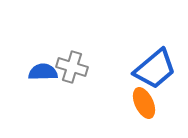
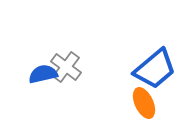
gray cross: moved 6 px left; rotated 20 degrees clockwise
blue semicircle: moved 2 px down; rotated 12 degrees counterclockwise
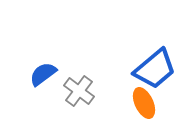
gray cross: moved 13 px right, 24 px down
blue semicircle: rotated 24 degrees counterclockwise
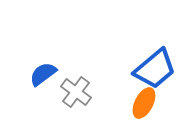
gray cross: moved 3 px left, 1 px down
orange ellipse: rotated 52 degrees clockwise
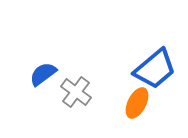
orange ellipse: moved 7 px left
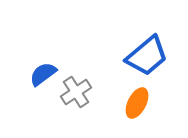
blue trapezoid: moved 8 px left, 13 px up
gray cross: rotated 20 degrees clockwise
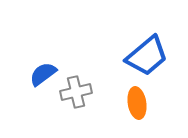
gray cross: rotated 20 degrees clockwise
orange ellipse: rotated 36 degrees counterclockwise
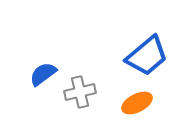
gray cross: moved 4 px right
orange ellipse: rotated 72 degrees clockwise
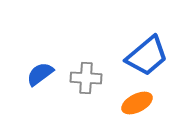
blue semicircle: moved 3 px left
gray cross: moved 6 px right, 14 px up; rotated 16 degrees clockwise
